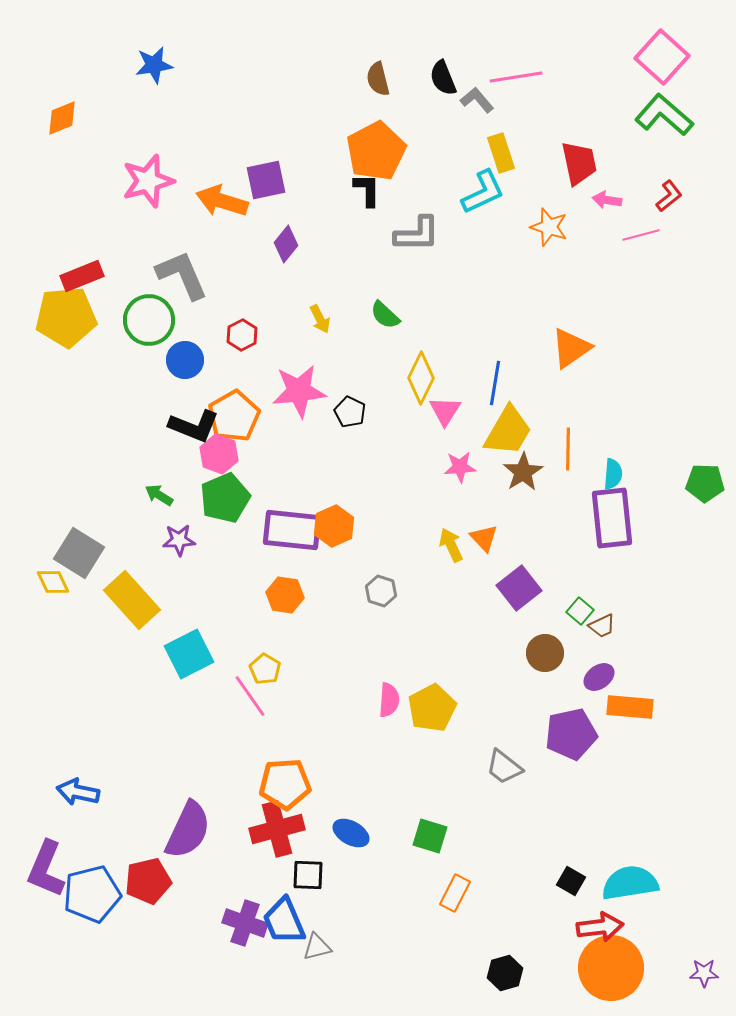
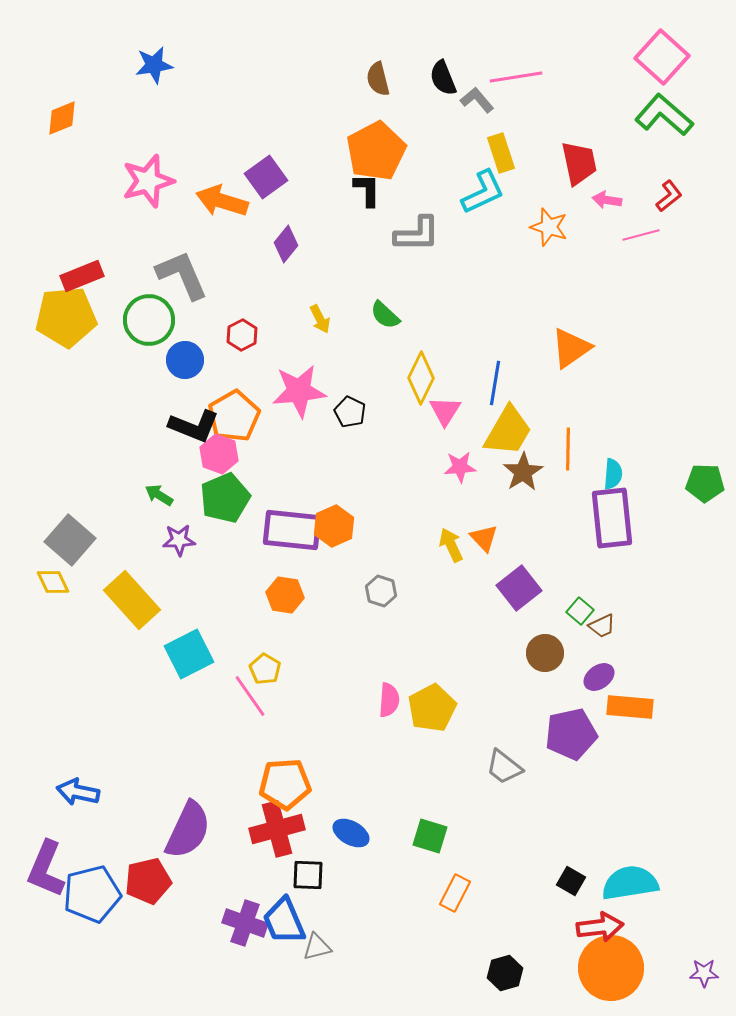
purple square at (266, 180): moved 3 px up; rotated 24 degrees counterclockwise
gray square at (79, 553): moved 9 px left, 13 px up; rotated 9 degrees clockwise
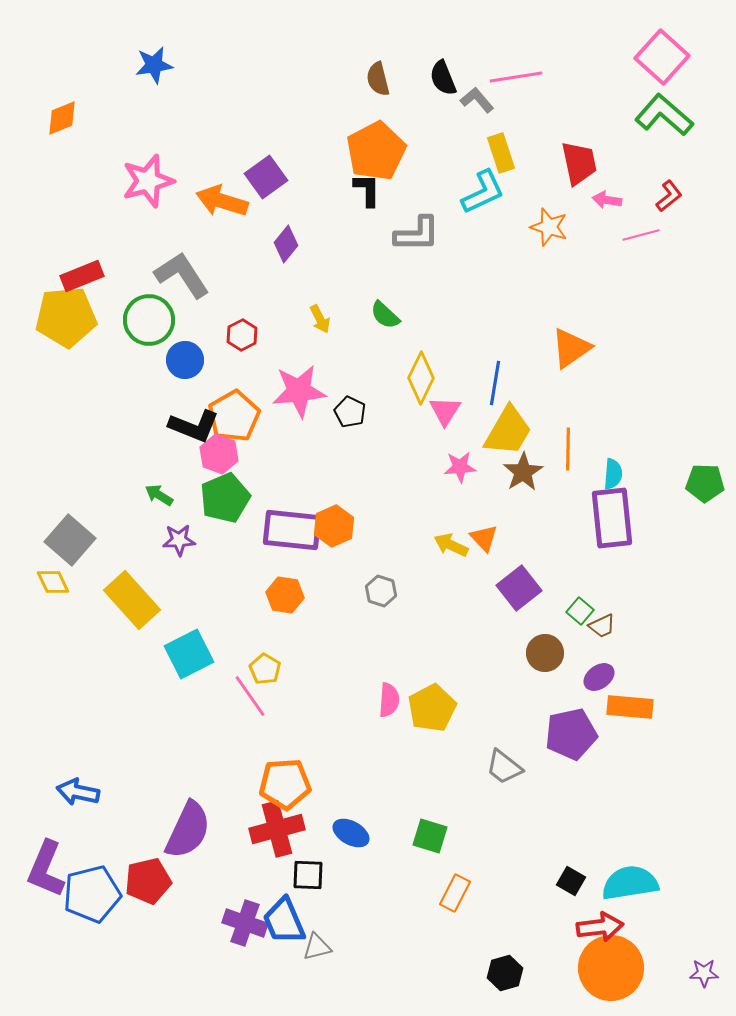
gray L-shape at (182, 275): rotated 10 degrees counterclockwise
yellow arrow at (451, 545): rotated 40 degrees counterclockwise
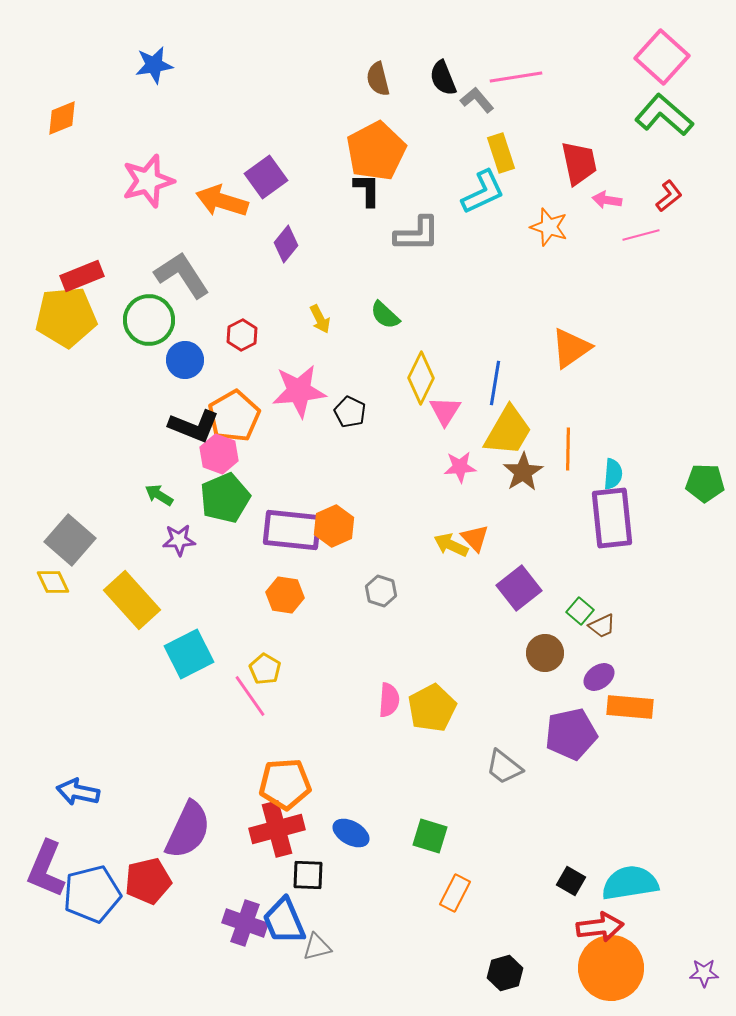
orange triangle at (484, 538): moved 9 px left
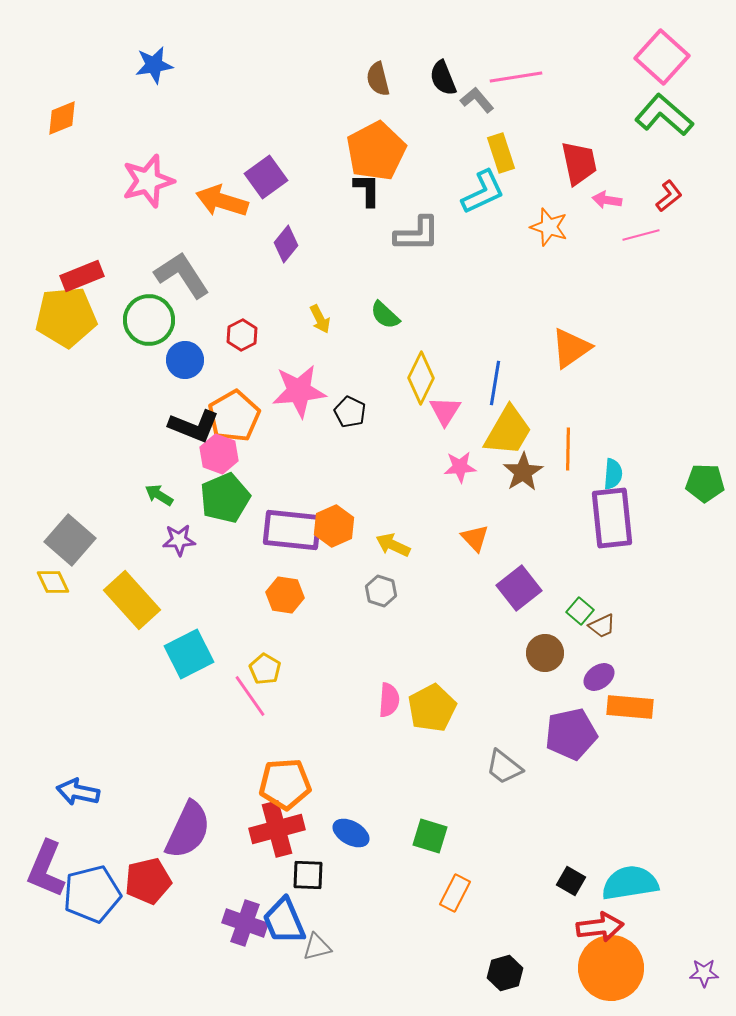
yellow arrow at (451, 545): moved 58 px left
